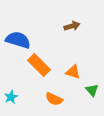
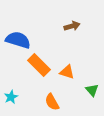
orange triangle: moved 6 px left
orange semicircle: moved 2 px left, 3 px down; rotated 36 degrees clockwise
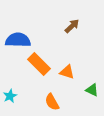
brown arrow: rotated 28 degrees counterclockwise
blue semicircle: rotated 15 degrees counterclockwise
orange rectangle: moved 1 px up
green triangle: rotated 24 degrees counterclockwise
cyan star: moved 1 px left, 1 px up
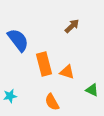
blue semicircle: rotated 50 degrees clockwise
orange rectangle: moved 5 px right; rotated 30 degrees clockwise
cyan star: rotated 16 degrees clockwise
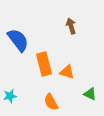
brown arrow: moved 1 px left; rotated 63 degrees counterclockwise
green triangle: moved 2 px left, 4 px down
orange semicircle: moved 1 px left
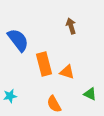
orange semicircle: moved 3 px right, 2 px down
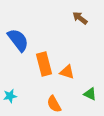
brown arrow: moved 9 px right, 8 px up; rotated 35 degrees counterclockwise
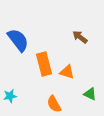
brown arrow: moved 19 px down
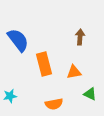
brown arrow: rotated 56 degrees clockwise
orange triangle: moved 7 px right; rotated 28 degrees counterclockwise
orange semicircle: rotated 72 degrees counterclockwise
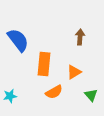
orange rectangle: rotated 20 degrees clockwise
orange triangle: rotated 21 degrees counterclockwise
green triangle: moved 1 px right, 1 px down; rotated 24 degrees clockwise
orange semicircle: moved 12 px up; rotated 18 degrees counterclockwise
